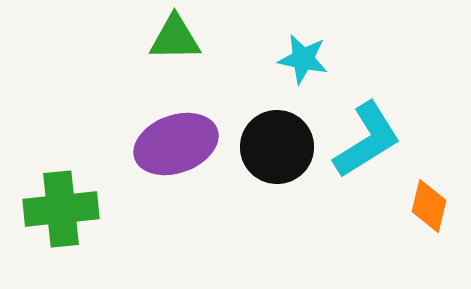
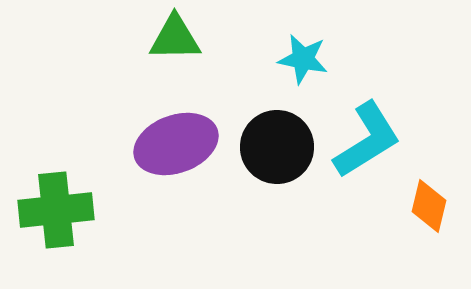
green cross: moved 5 px left, 1 px down
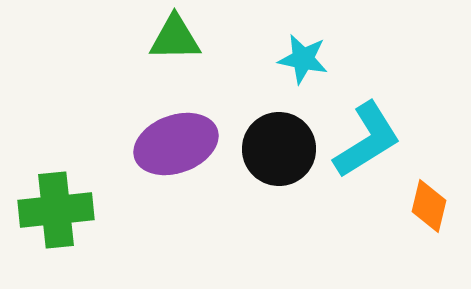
black circle: moved 2 px right, 2 px down
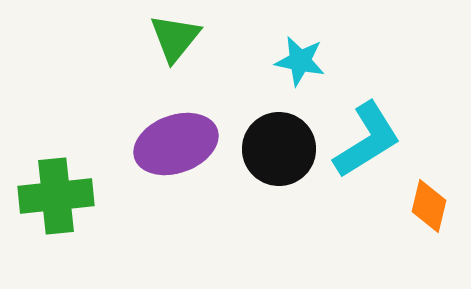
green triangle: rotated 50 degrees counterclockwise
cyan star: moved 3 px left, 2 px down
green cross: moved 14 px up
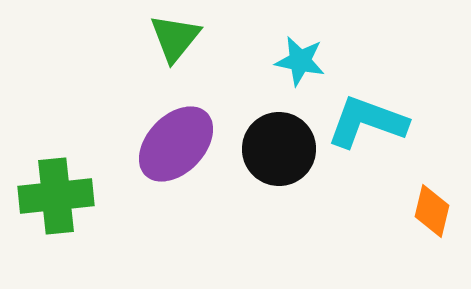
cyan L-shape: moved 18 px up; rotated 128 degrees counterclockwise
purple ellipse: rotated 26 degrees counterclockwise
orange diamond: moved 3 px right, 5 px down
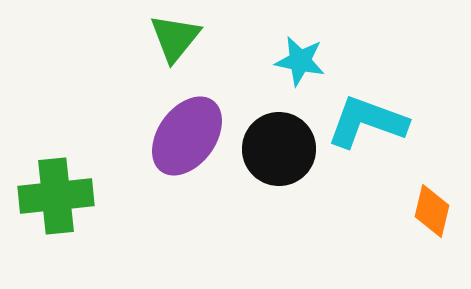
purple ellipse: moved 11 px right, 8 px up; rotated 8 degrees counterclockwise
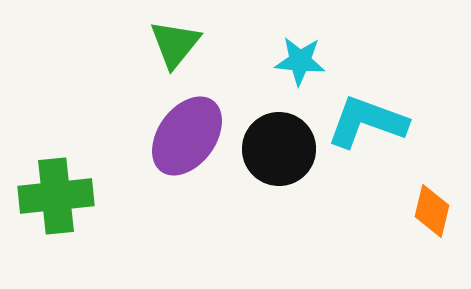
green triangle: moved 6 px down
cyan star: rotated 6 degrees counterclockwise
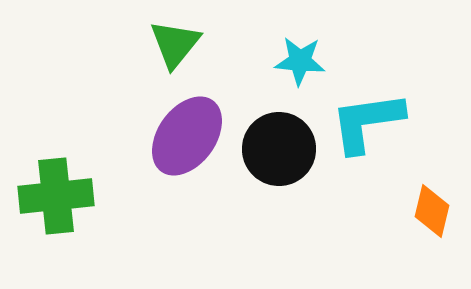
cyan L-shape: rotated 28 degrees counterclockwise
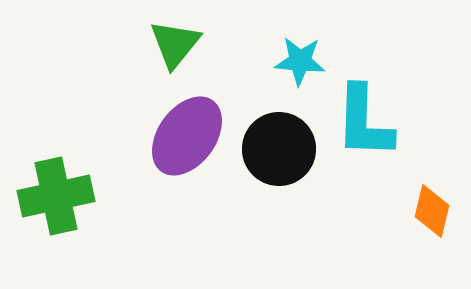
cyan L-shape: moved 3 px left; rotated 80 degrees counterclockwise
green cross: rotated 6 degrees counterclockwise
